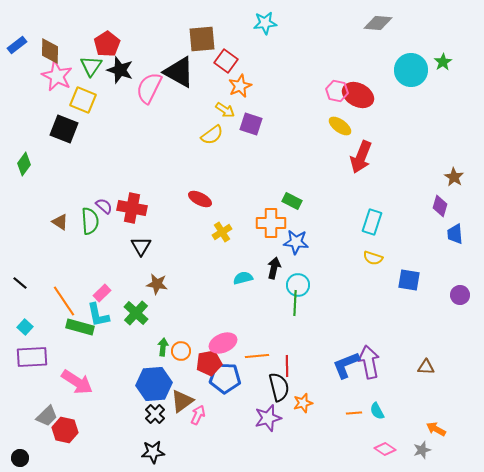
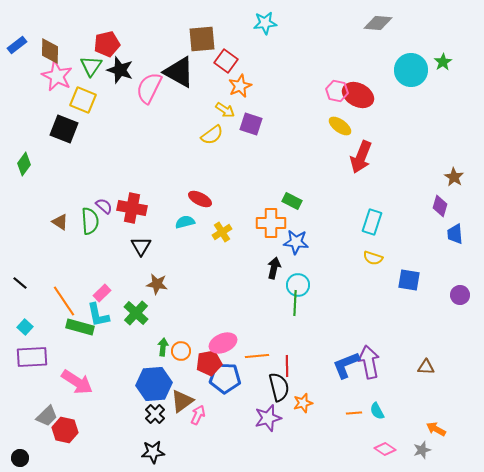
red pentagon at (107, 44): rotated 20 degrees clockwise
cyan semicircle at (243, 278): moved 58 px left, 56 px up
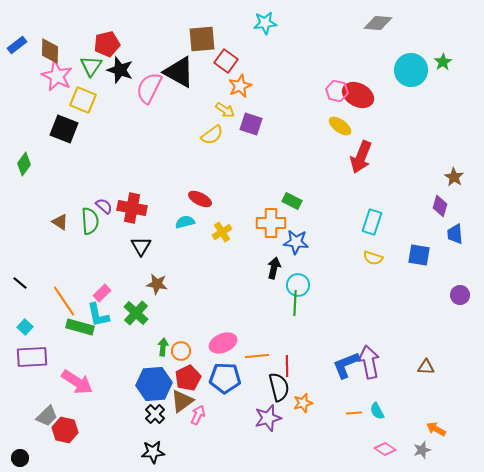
blue square at (409, 280): moved 10 px right, 25 px up
red pentagon at (209, 363): moved 21 px left, 15 px down; rotated 15 degrees counterclockwise
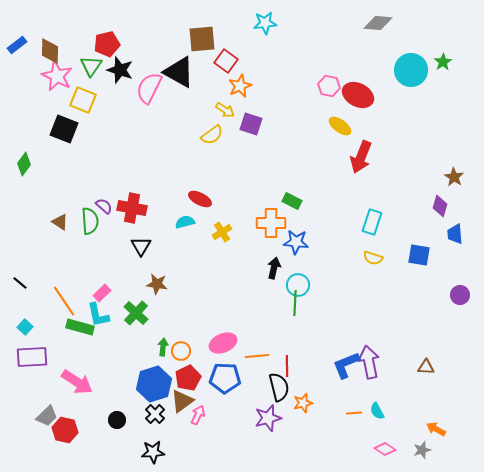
pink hexagon at (337, 91): moved 8 px left, 5 px up
blue hexagon at (154, 384): rotated 12 degrees counterclockwise
black circle at (20, 458): moved 97 px right, 38 px up
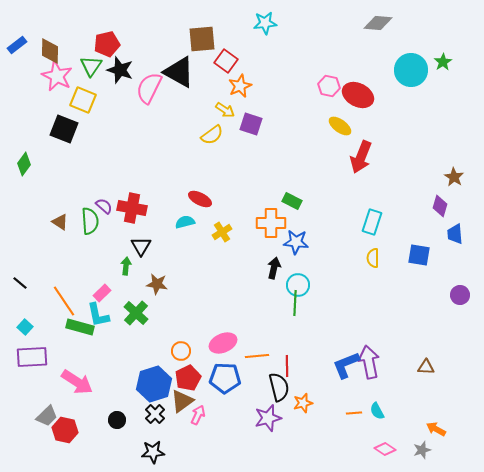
yellow semicircle at (373, 258): rotated 72 degrees clockwise
green arrow at (163, 347): moved 37 px left, 81 px up
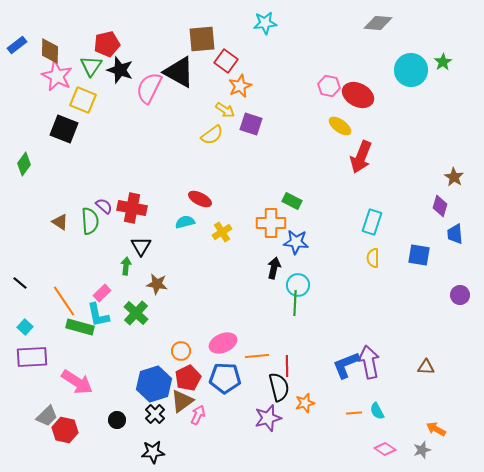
orange star at (303, 403): moved 2 px right
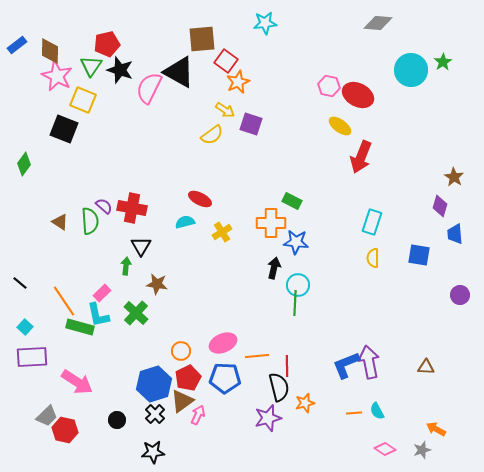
orange star at (240, 86): moved 2 px left, 4 px up
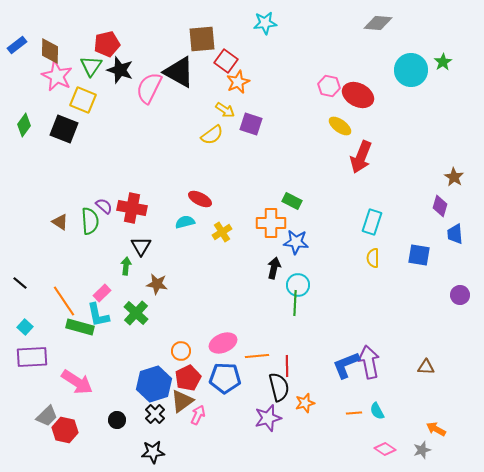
green diamond at (24, 164): moved 39 px up
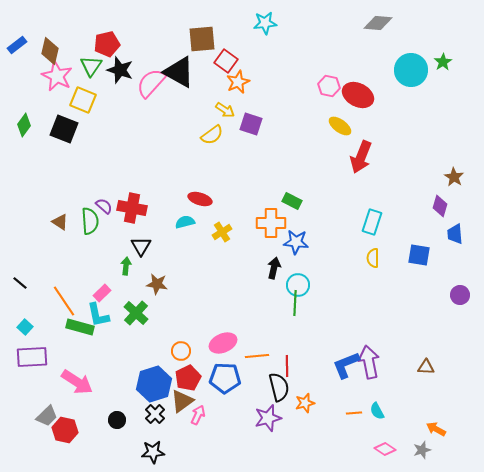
brown diamond at (50, 51): rotated 12 degrees clockwise
pink semicircle at (149, 88): moved 2 px right, 5 px up; rotated 16 degrees clockwise
red ellipse at (200, 199): rotated 10 degrees counterclockwise
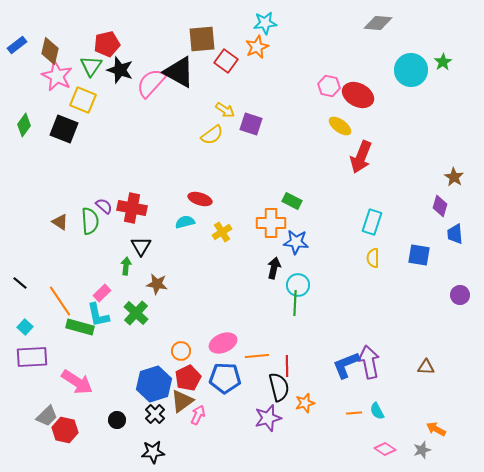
orange star at (238, 82): moved 19 px right, 35 px up
orange line at (64, 301): moved 4 px left
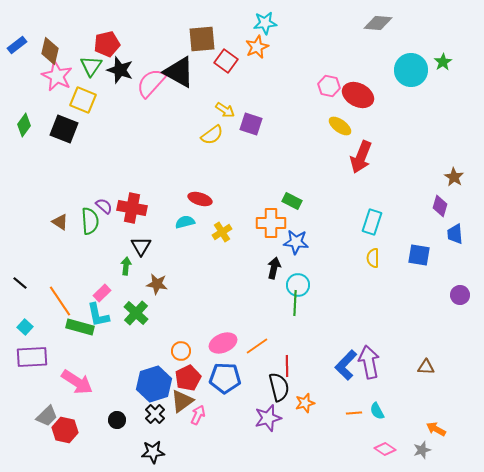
orange line at (257, 356): moved 10 px up; rotated 30 degrees counterclockwise
blue L-shape at (346, 365): rotated 24 degrees counterclockwise
